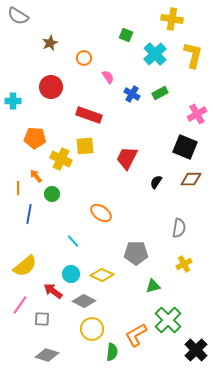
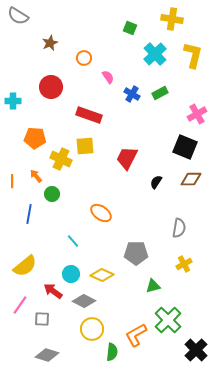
green square at (126, 35): moved 4 px right, 7 px up
orange line at (18, 188): moved 6 px left, 7 px up
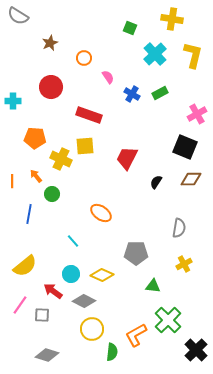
green triangle at (153, 286): rotated 21 degrees clockwise
gray square at (42, 319): moved 4 px up
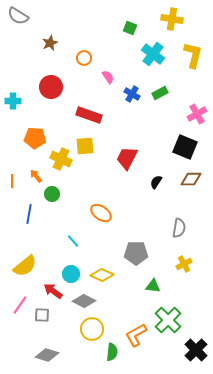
cyan cross at (155, 54): moved 2 px left; rotated 10 degrees counterclockwise
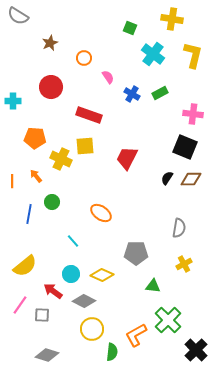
pink cross at (197, 114): moved 4 px left; rotated 36 degrees clockwise
black semicircle at (156, 182): moved 11 px right, 4 px up
green circle at (52, 194): moved 8 px down
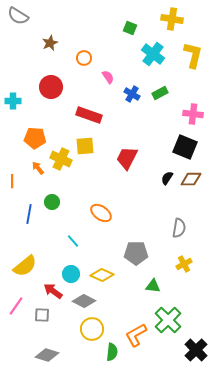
orange arrow at (36, 176): moved 2 px right, 8 px up
pink line at (20, 305): moved 4 px left, 1 px down
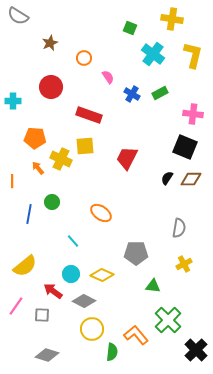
orange L-shape at (136, 335): rotated 80 degrees clockwise
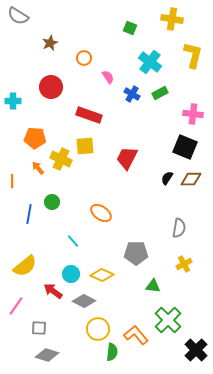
cyan cross at (153, 54): moved 3 px left, 8 px down
gray square at (42, 315): moved 3 px left, 13 px down
yellow circle at (92, 329): moved 6 px right
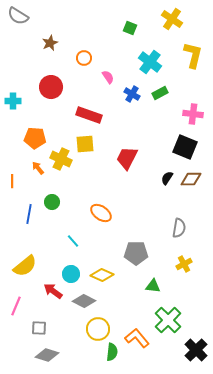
yellow cross at (172, 19): rotated 25 degrees clockwise
yellow square at (85, 146): moved 2 px up
pink line at (16, 306): rotated 12 degrees counterclockwise
orange L-shape at (136, 335): moved 1 px right, 3 px down
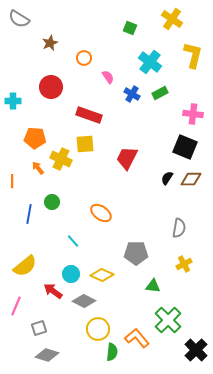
gray semicircle at (18, 16): moved 1 px right, 3 px down
gray square at (39, 328): rotated 21 degrees counterclockwise
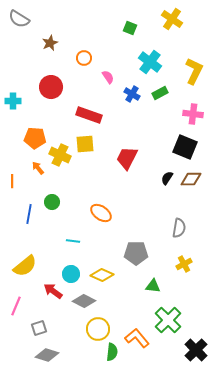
yellow L-shape at (193, 55): moved 1 px right, 16 px down; rotated 12 degrees clockwise
yellow cross at (61, 159): moved 1 px left, 4 px up
cyan line at (73, 241): rotated 40 degrees counterclockwise
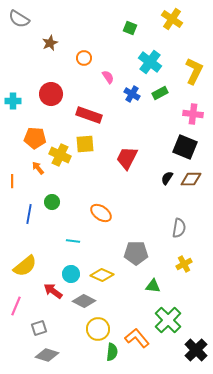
red circle at (51, 87): moved 7 px down
